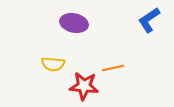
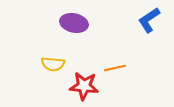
orange line: moved 2 px right
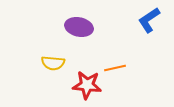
purple ellipse: moved 5 px right, 4 px down
yellow semicircle: moved 1 px up
red star: moved 3 px right, 1 px up
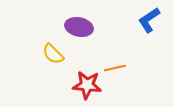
yellow semicircle: moved 9 px up; rotated 40 degrees clockwise
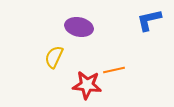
blue L-shape: rotated 20 degrees clockwise
yellow semicircle: moved 1 px right, 3 px down; rotated 70 degrees clockwise
orange line: moved 1 px left, 2 px down
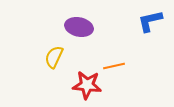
blue L-shape: moved 1 px right, 1 px down
orange line: moved 4 px up
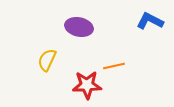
blue L-shape: rotated 40 degrees clockwise
yellow semicircle: moved 7 px left, 3 px down
red star: rotated 8 degrees counterclockwise
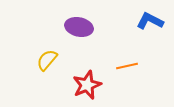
yellow semicircle: rotated 15 degrees clockwise
orange line: moved 13 px right
red star: rotated 20 degrees counterclockwise
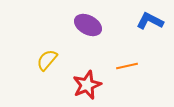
purple ellipse: moved 9 px right, 2 px up; rotated 16 degrees clockwise
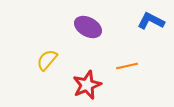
blue L-shape: moved 1 px right
purple ellipse: moved 2 px down
